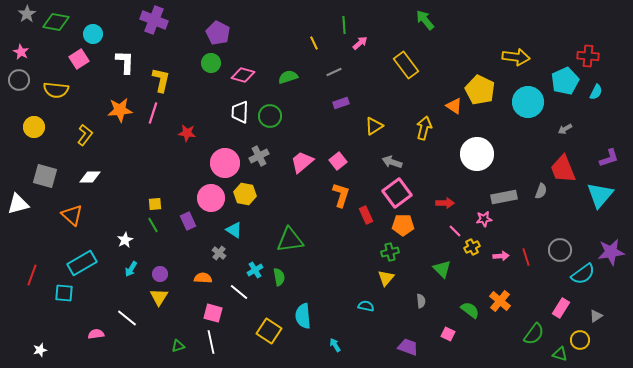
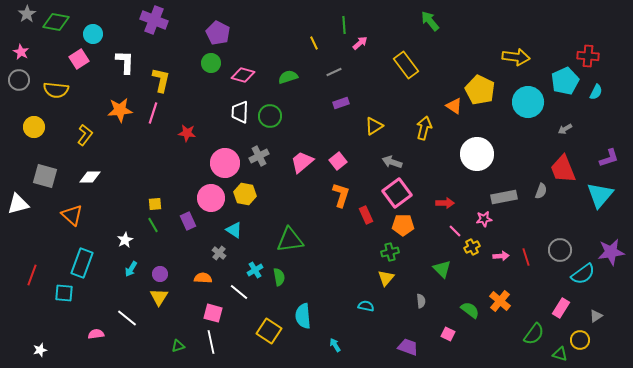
green arrow at (425, 20): moved 5 px right, 1 px down
cyan rectangle at (82, 263): rotated 40 degrees counterclockwise
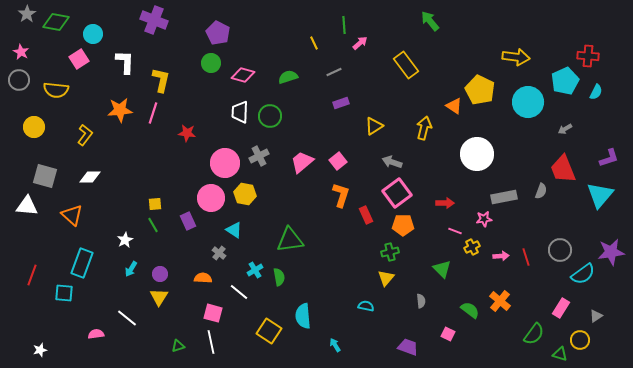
white triangle at (18, 204): moved 9 px right, 2 px down; rotated 20 degrees clockwise
pink line at (455, 231): rotated 24 degrees counterclockwise
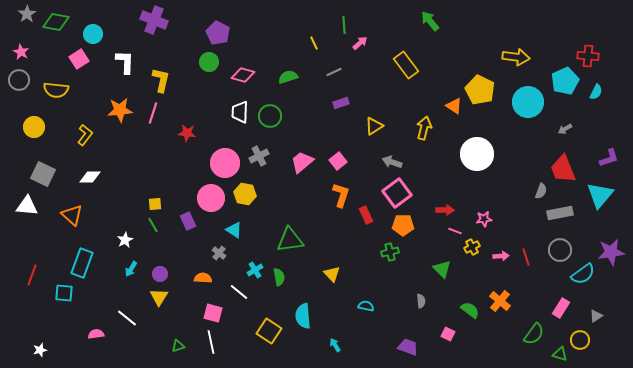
green circle at (211, 63): moved 2 px left, 1 px up
gray square at (45, 176): moved 2 px left, 2 px up; rotated 10 degrees clockwise
gray rectangle at (504, 197): moved 56 px right, 16 px down
red arrow at (445, 203): moved 7 px down
yellow triangle at (386, 278): moved 54 px left, 4 px up; rotated 24 degrees counterclockwise
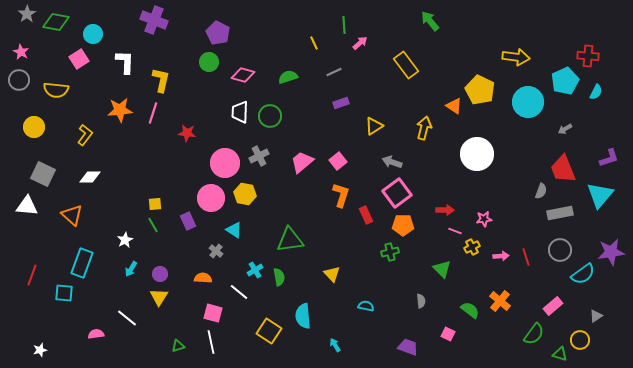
gray cross at (219, 253): moved 3 px left, 2 px up
pink rectangle at (561, 308): moved 8 px left, 2 px up; rotated 18 degrees clockwise
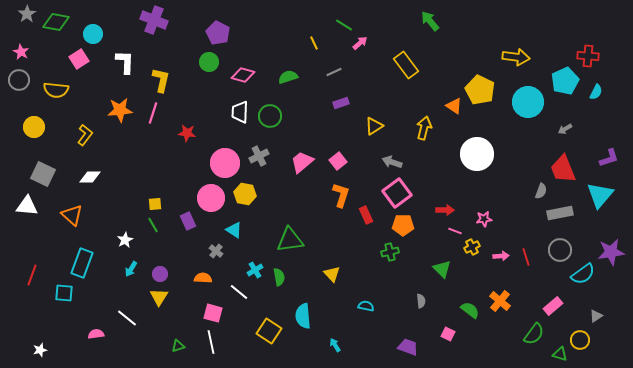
green line at (344, 25): rotated 54 degrees counterclockwise
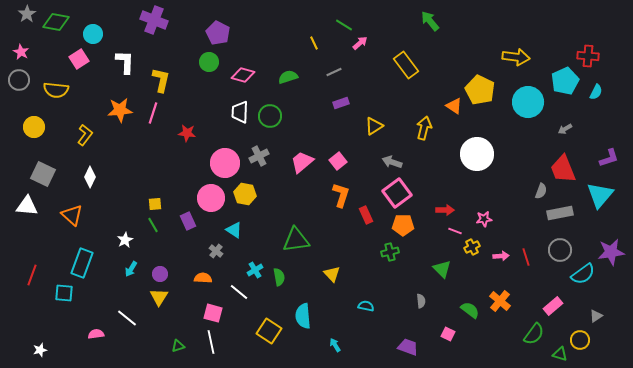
white diamond at (90, 177): rotated 65 degrees counterclockwise
green triangle at (290, 240): moved 6 px right
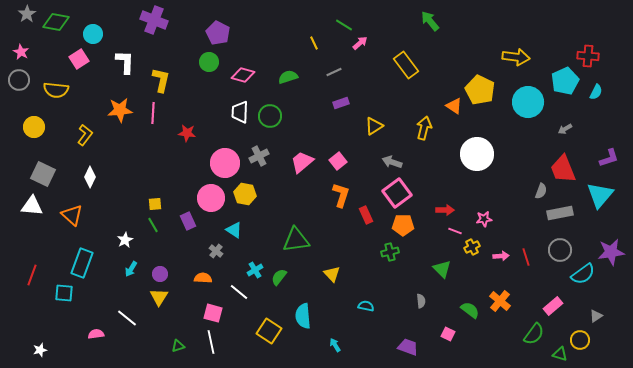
pink line at (153, 113): rotated 15 degrees counterclockwise
white triangle at (27, 206): moved 5 px right
green semicircle at (279, 277): rotated 132 degrees counterclockwise
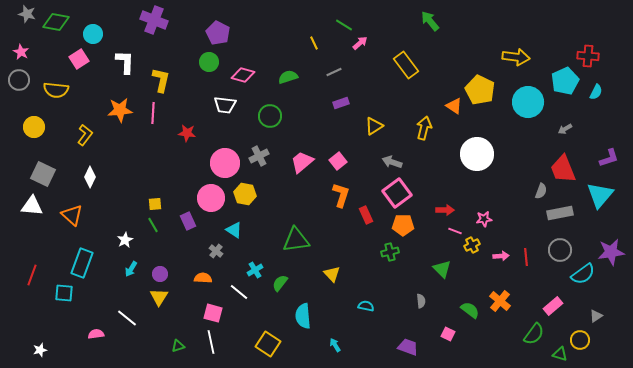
gray star at (27, 14): rotated 24 degrees counterclockwise
white trapezoid at (240, 112): moved 15 px left, 7 px up; rotated 85 degrees counterclockwise
yellow cross at (472, 247): moved 2 px up
red line at (526, 257): rotated 12 degrees clockwise
green semicircle at (279, 277): moved 1 px right, 6 px down
yellow square at (269, 331): moved 1 px left, 13 px down
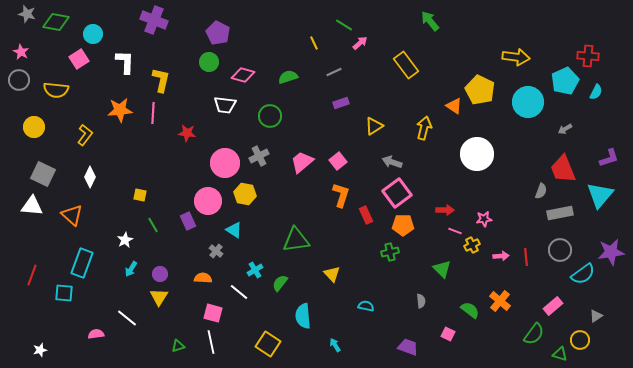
pink circle at (211, 198): moved 3 px left, 3 px down
yellow square at (155, 204): moved 15 px left, 9 px up; rotated 16 degrees clockwise
